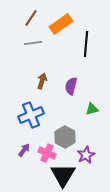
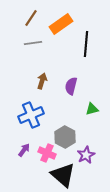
black triangle: rotated 20 degrees counterclockwise
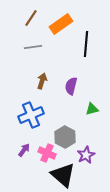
gray line: moved 4 px down
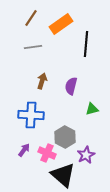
blue cross: rotated 25 degrees clockwise
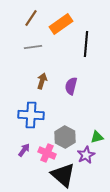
green triangle: moved 5 px right, 28 px down
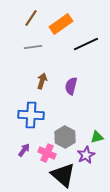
black line: rotated 60 degrees clockwise
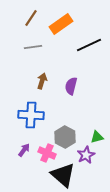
black line: moved 3 px right, 1 px down
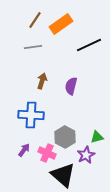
brown line: moved 4 px right, 2 px down
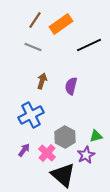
gray line: rotated 30 degrees clockwise
blue cross: rotated 30 degrees counterclockwise
green triangle: moved 1 px left, 1 px up
pink cross: rotated 18 degrees clockwise
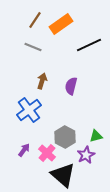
blue cross: moved 2 px left, 5 px up; rotated 10 degrees counterclockwise
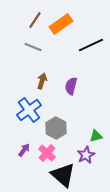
black line: moved 2 px right
gray hexagon: moved 9 px left, 9 px up
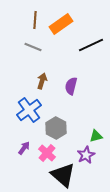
brown line: rotated 30 degrees counterclockwise
purple arrow: moved 2 px up
